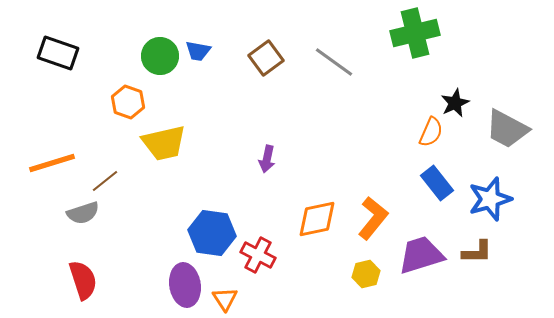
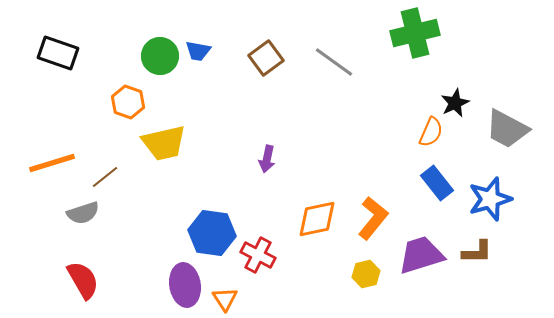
brown line: moved 4 px up
red semicircle: rotated 12 degrees counterclockwise
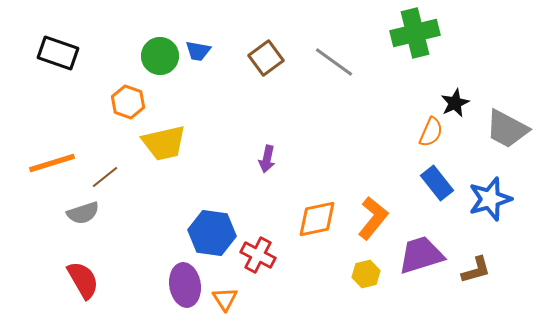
brown L-shape: moved 1 px left, 18 px down; rotated 16 degrees counterclockwise
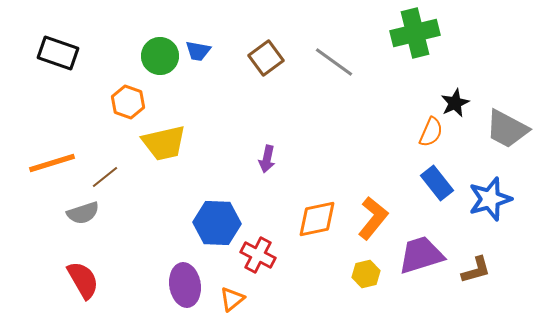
blue hexagon: moved 5 px right, 10 px up; rotated 6 degrees counterclockwise
orange triangle: moved 7 px right; rotated 24 degrees clockwise
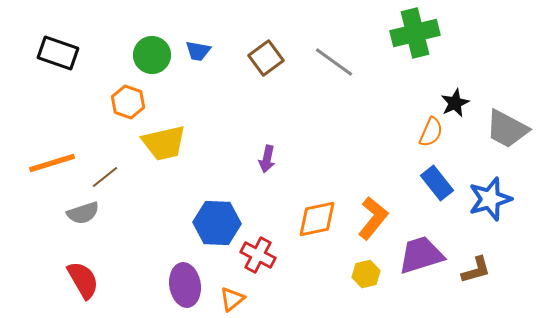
green circle: moved 8 px left, 1 px up
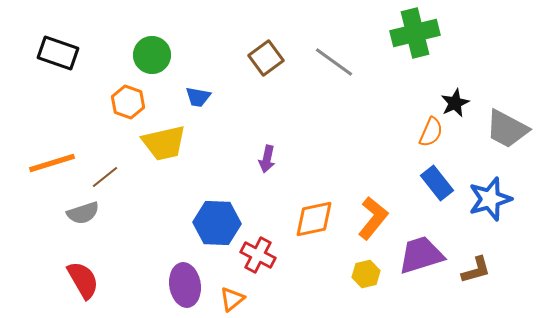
blue trapezoid: moved 46 px down
orange diamond: moved 3 px left
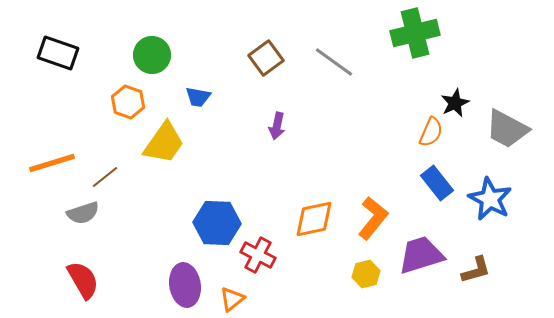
yellow trapezoid: rotated 42 degrees counterclockwise
purple arrow: moved 10 px right, 33 px up
blue star: rotated 27 degrees counterclockwise
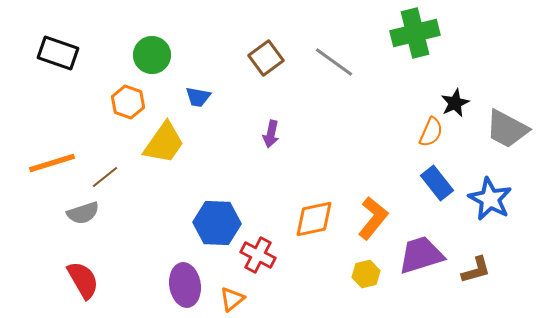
purple arrow: moved 6 px left, 8 px down
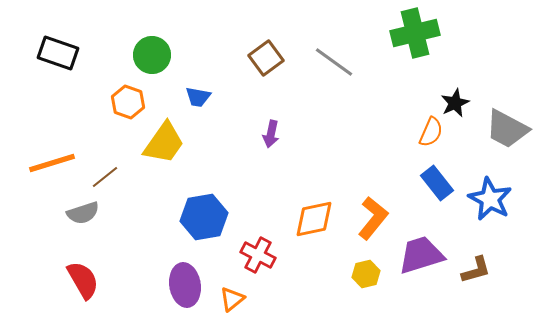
blue hexagon: moved 13 px left, 6 px up; rotated 12 degrees counterclockwise
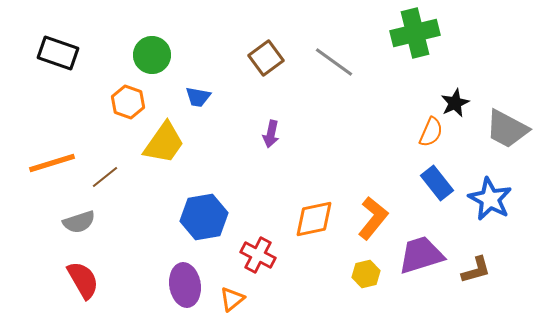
gray semicircle: moved 4 px left, 9 px down
